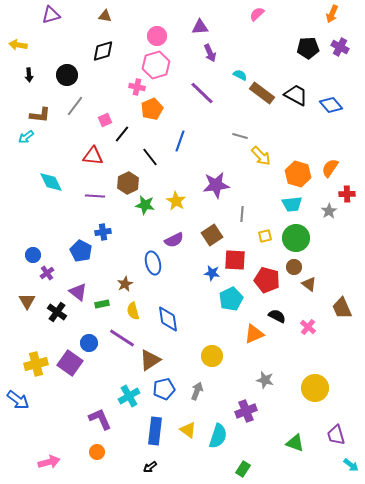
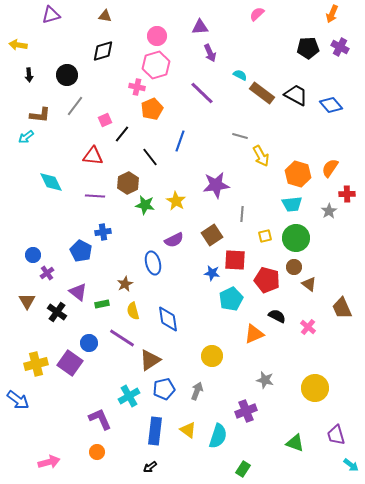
yellow arrow at (261, 156): rotated 15 degrees clockwise
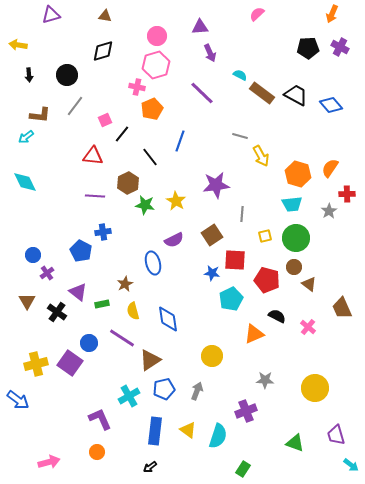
cyan diamond at (51, 182): moved 26 px left
gray star at (265, 380): rotated 12 degrees counterclockwise
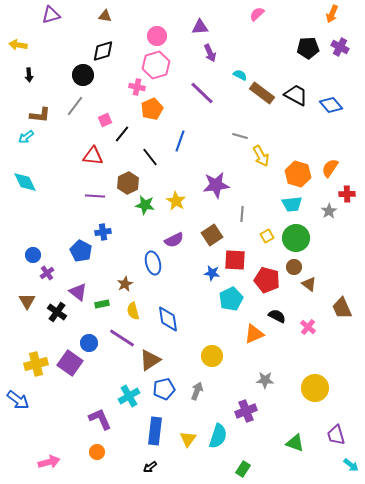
black circle at (67, 75): moved 16 px right
yellow square at (265, 236): moved 2 px right; rotated 16 degrees counterclockwise
yellow triangle at (188, 430): moved 9 px down; rotated 30 degrees clockwise
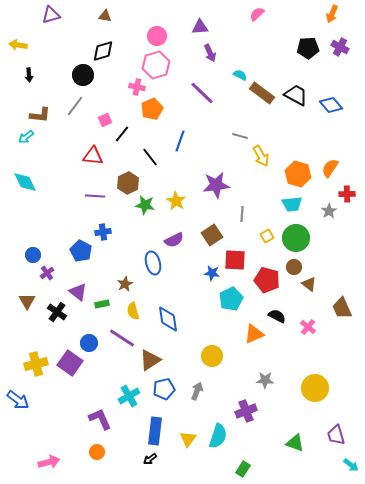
black arrow at (150, 467): moved 8 px up
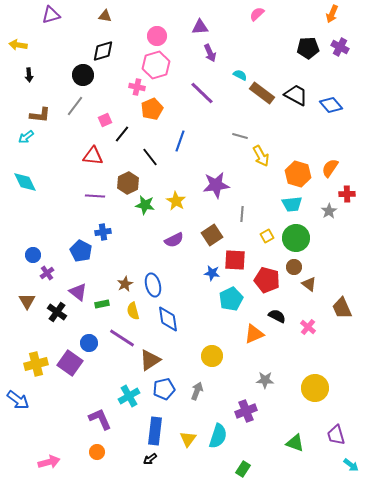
blue ellipse at (153, 263): moved 22 px down
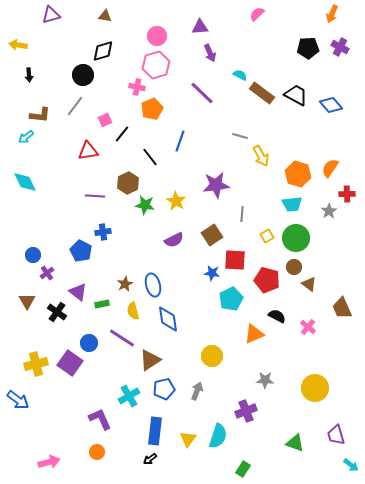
red triangle at (93, 156): moved 5 px left, 5 px up; rotated 15 degrees counterclockwise
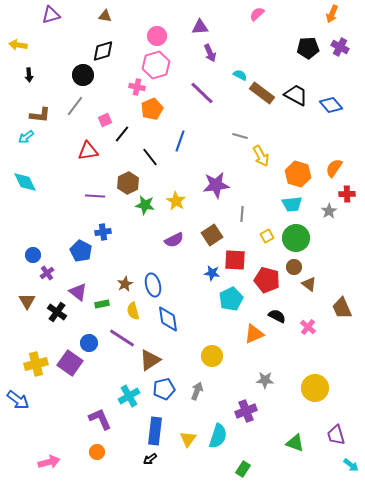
orange semicircle at (330, 168): moved 4 px right
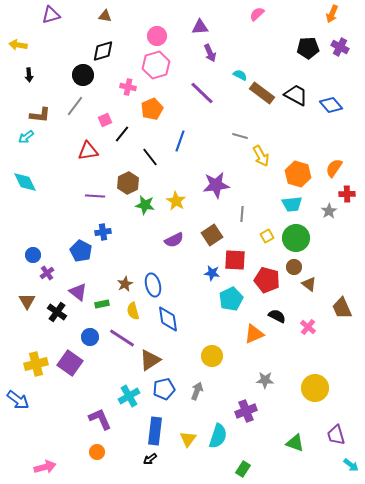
pink cross at (137, 87): moved 9 px left
blue circle at (89, 343): moved 1 px right, 6 px up
pink arrow at (49, 462): moved 4 px left, 5 px down
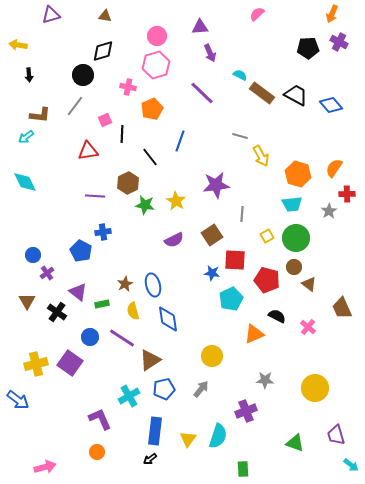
purple cross at (340, 47): moved 1 px left, 5 px up
black line at (122, 134): rotated 36 degrees counterclockwise
gray arrow at (197, 391): moved 4 px right, 2 px up; rotated 18 degrees clockwise
green rectangle at (243, 469): rotated 35 degrees counterclockwise
